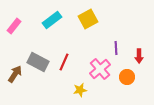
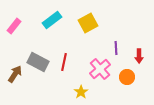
yellow square: moved 4 px down
red line: rotated 12 degrees counterclockwise
yellow star: moved 1 px right, 2 px down; rotated 24 degrees counterclockwise
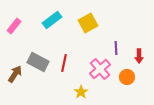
red line: moved 1 px down
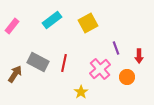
pink rectangle: moved 2 px left
purple line: rotated 16 degrees counterclockwise
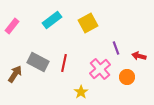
red arrow: rotated 104 degrees clockwise
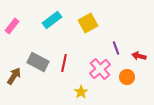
brown arrow: moved 1 px left, 2 px down
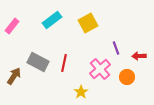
red arrow: rotated 16 degrees counterclockwise
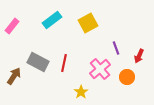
red arrow: rotated 64 degrees counterclockwise
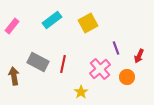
red line: moved 1 px left, 1 px down
brown arrow: rotated 42 degrees counterclockwise
